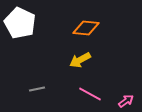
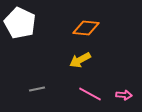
pink arrow: moved 2 px left, 6 px up; rotated 42 degrees clockwise
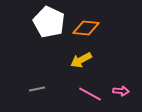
white pentagon: moved 29 px right, 1 px up
yellow arrow: moved 1 px right
pink arrow: moved 3 px left, 4 px up
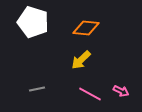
white pentagon: moved 16 px left; rotated 8 degrees counterclockwise
yellow arrow: rotated 15 degrees counterclockwise
pink arrow: rotated 21 degrees clockwise
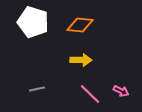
orange diamond: moved 6 px left, 3 px up
yellow arrow: rotated 135 degrees counterclockwise
pink line: rotated 15 degrees clockwise
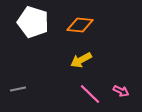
yellow arrow: rotated 150 degrees clockwise
gray line: moved 19 px left
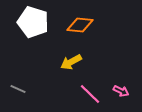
yellow arrow: moved 10 px left, 2 px down
gray line: rotated 35 degrees clockwise
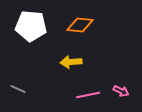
white pentagon: moved 2 px left, 4 px down; rotated 12 degrees counterclockwise
yellow arrow: rotated 25 degrees clockwise
pink line: moved 2 px left, 1 px down; rotated 55 degrees counterclockwise
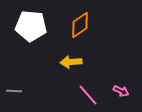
orange diamond: rotated 40 degrees counterclockwise
gray line: moved 4 px left, 2 px down; rotated 21 degrees counterclockwise
pink line: rotated 60 degrees clockwise
